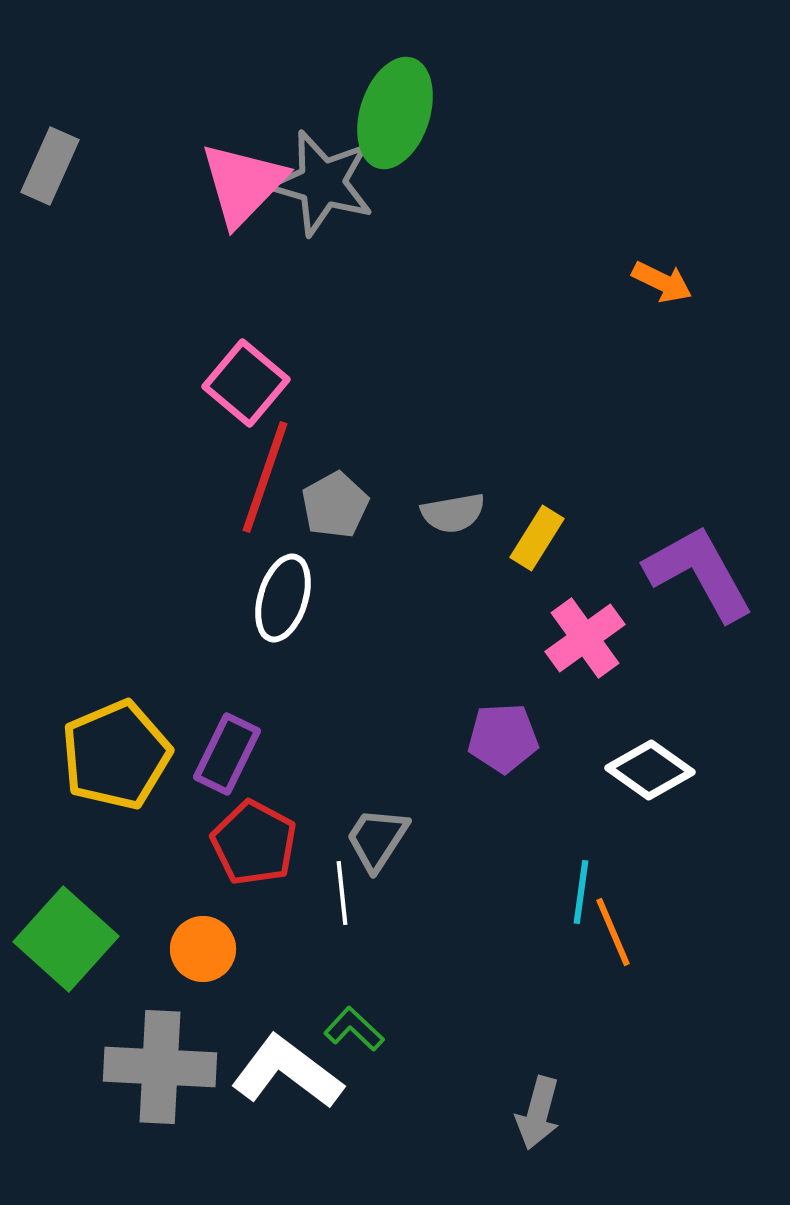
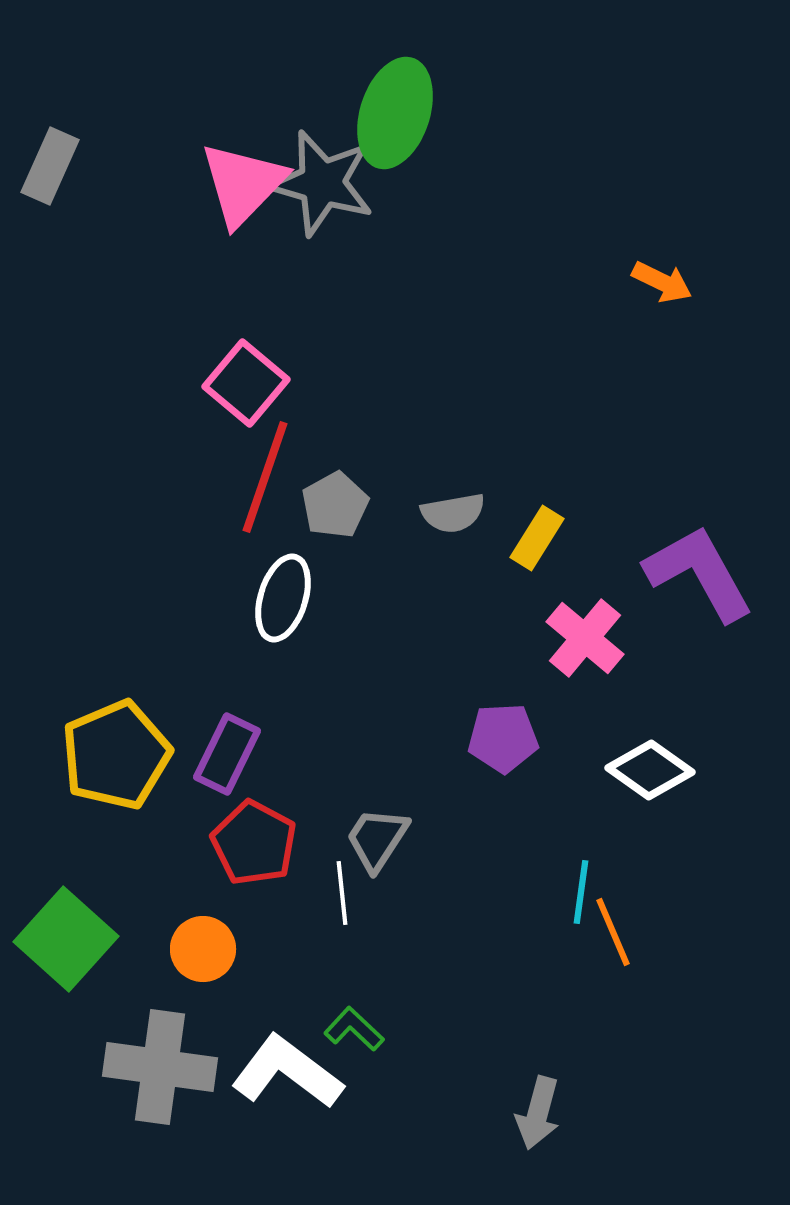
pink cross: rotated 14 degrees counterclockwise
gray cross: rotated 5 degrees clockwise
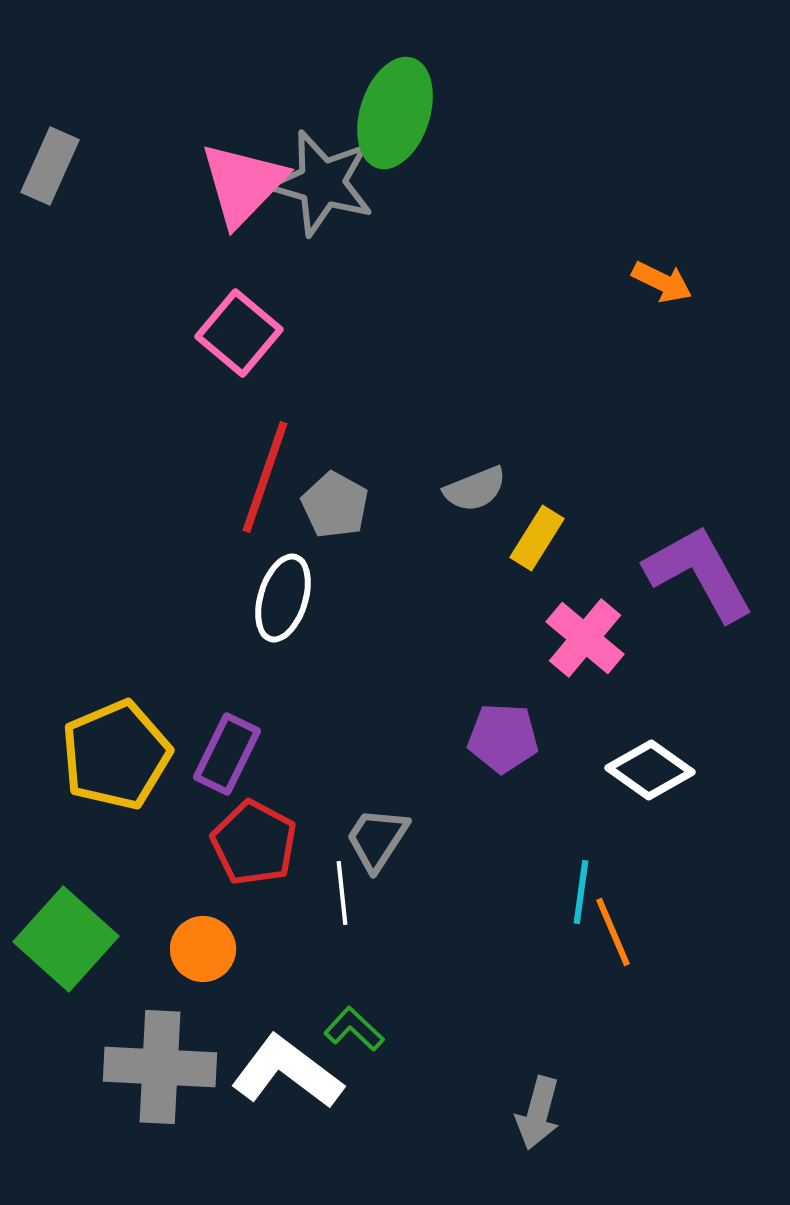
pink square: moved 7 px left, 50 px up
gray pentagon: rotated 14 degrees counterclockwise
gray semicircle: moved 22 px right, 24 px up; rotated 12 degrees counterclockwise
purple pentagon: rotated 6 degrees clockwise
gray cross: rotated 5 degrees counterclockwise
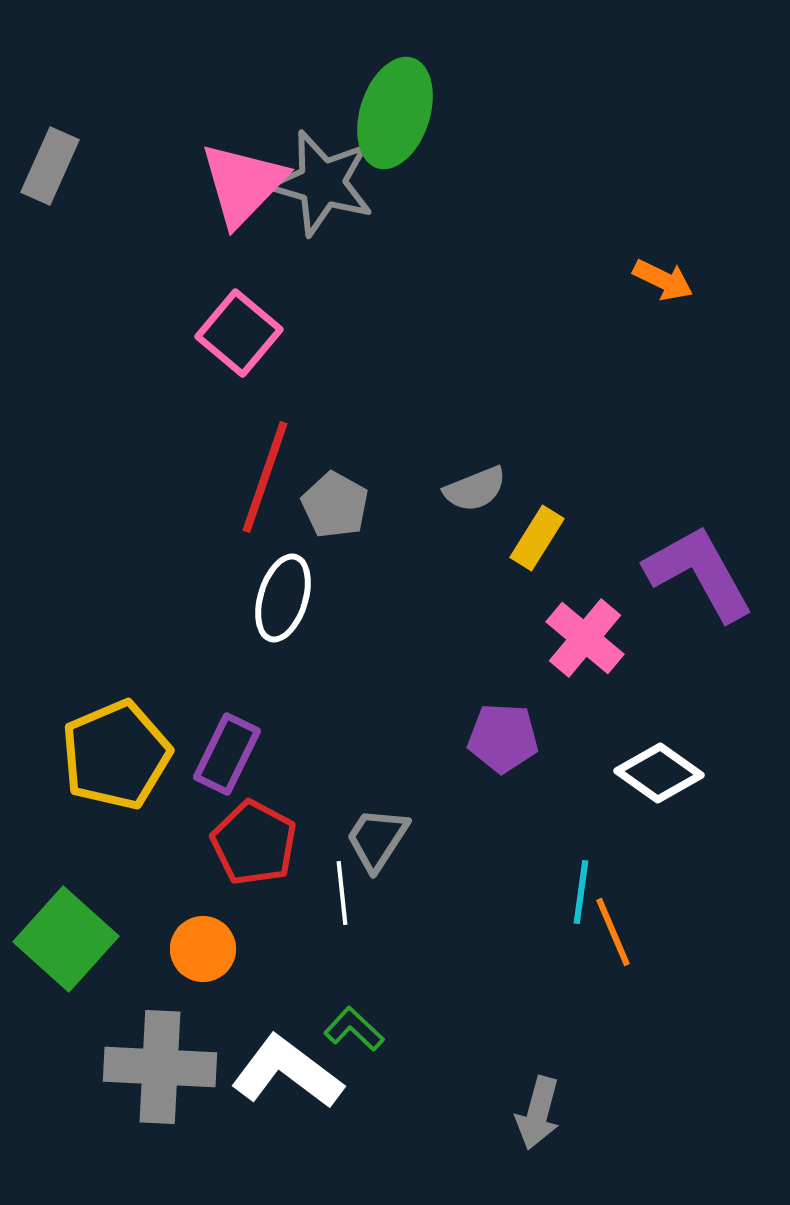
orange arrow: moved 1 px right, 2 px up
white diamond: moved 9 px right, 3 px down
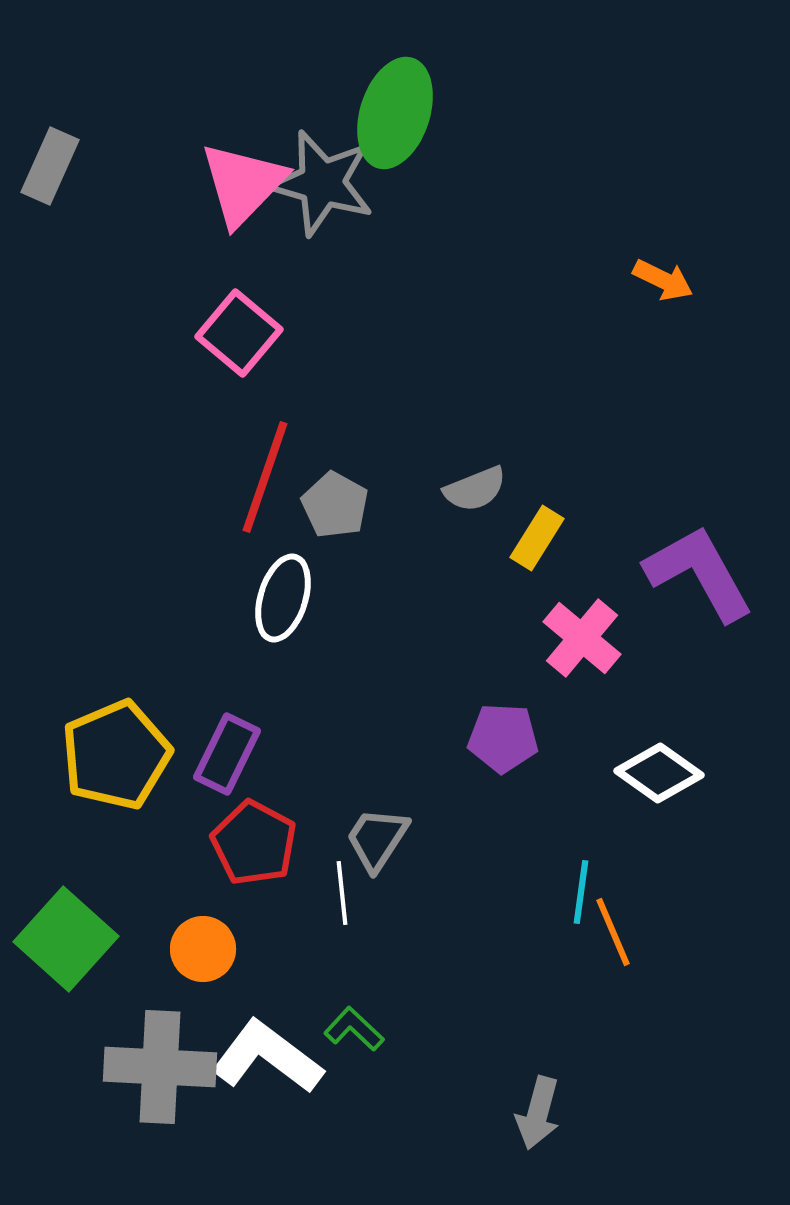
pink cross: moved 3 px left
white L-shape: moved 20 px left, 15 px up
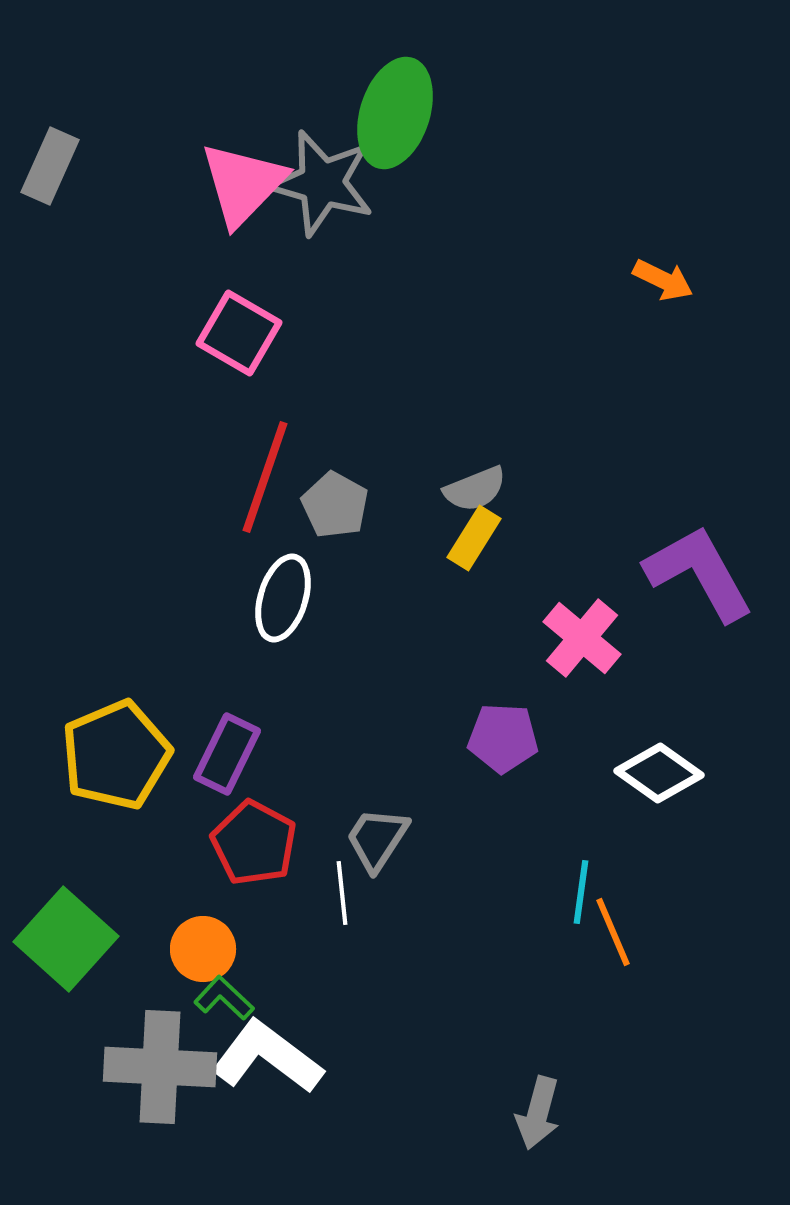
pink square: rotated 10 degrees counterclockwise
yellow rectangle: moved 63 px left
green L-shape: moved 130 px left, 31 px up
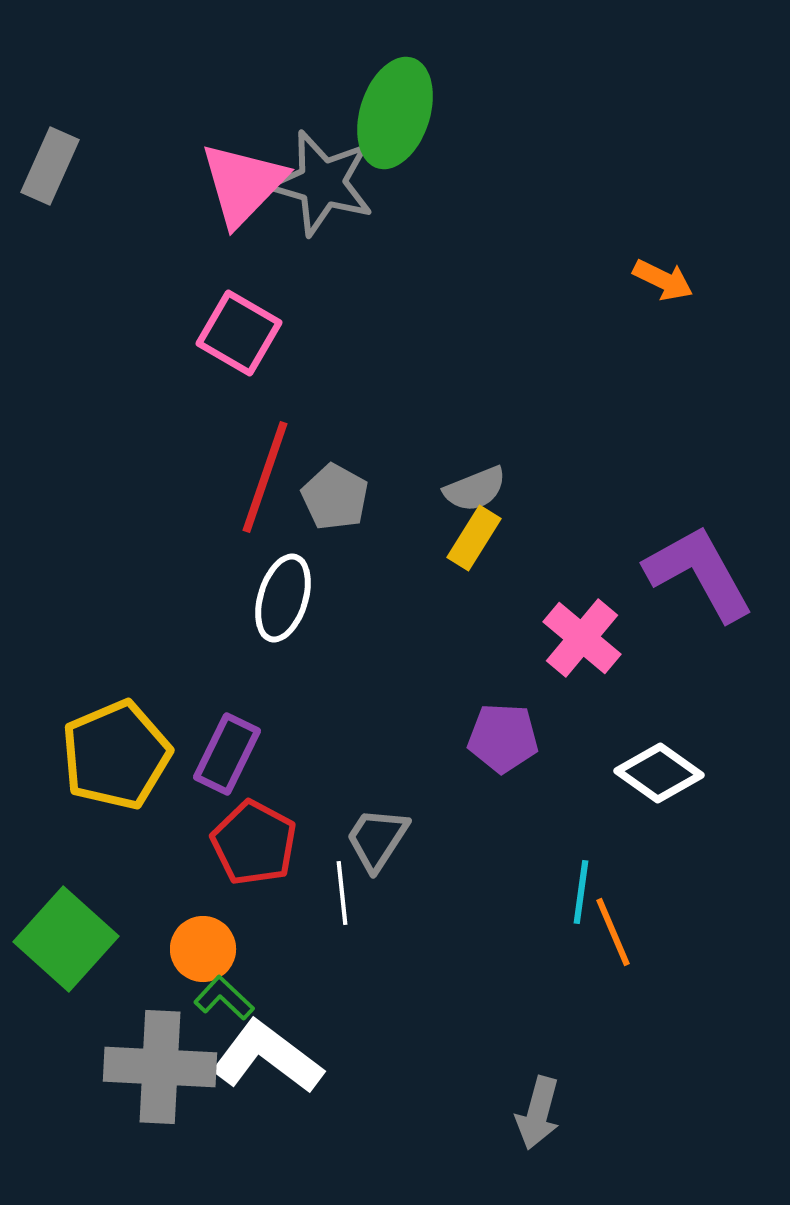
gray pentagon: moved 8 px up
